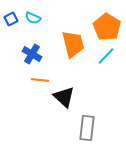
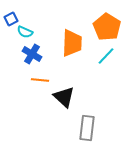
cyan semicircle: moved 8 px left, 14 px down
orange trapezoid: moved 1 px left, 1 px up; rotated 16 degrees clockwise
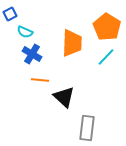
blue square: moved 1 px left, 5 px up
cyan line: moved 1 px down
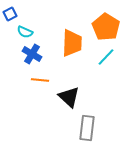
orange pentagon: moved 1 px left
black triangle: moved 5 px right
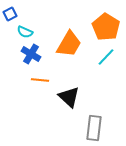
orange trapezoid: moved 3 px left, 1 px down; rotated 28 degrees clockwise
blue cross: moved 1 px left
gray rectangle: moved 7 px right
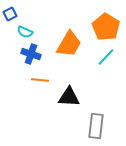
blue cross: rotated 12 degrees counterclockwise
black triangle: rotated 40 degrees counterclockwise
gray rectangle: moved 2 px right, 2 px up
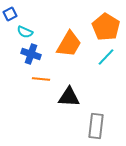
orange line: moved 1 px right, 1 px up
